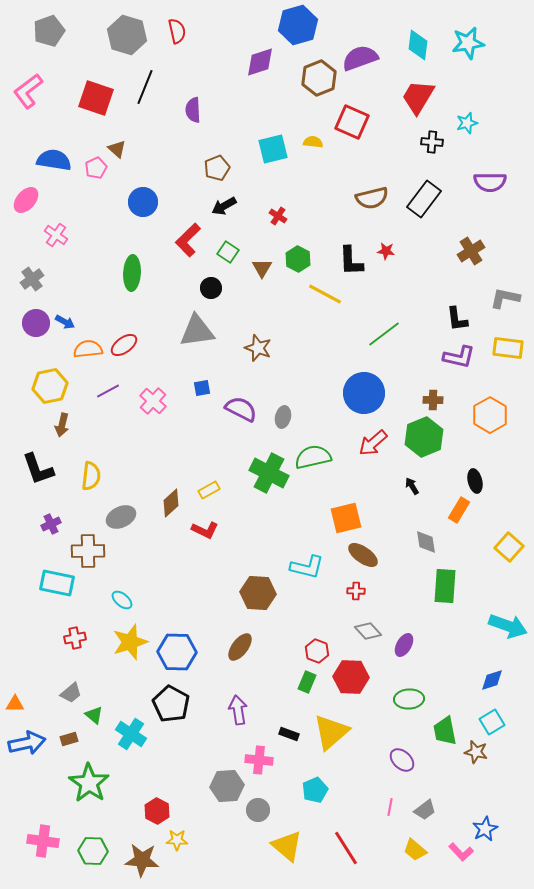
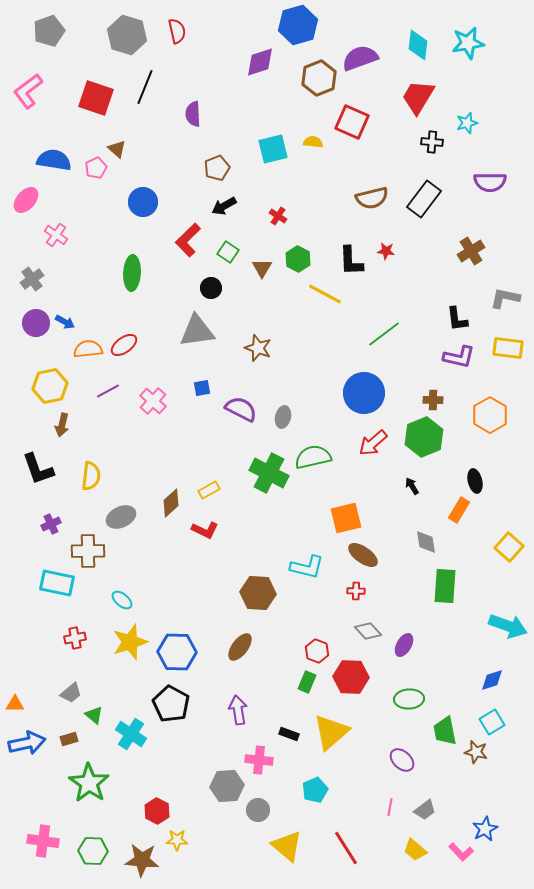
purple semicircle at (193, 110): moved 4 px down
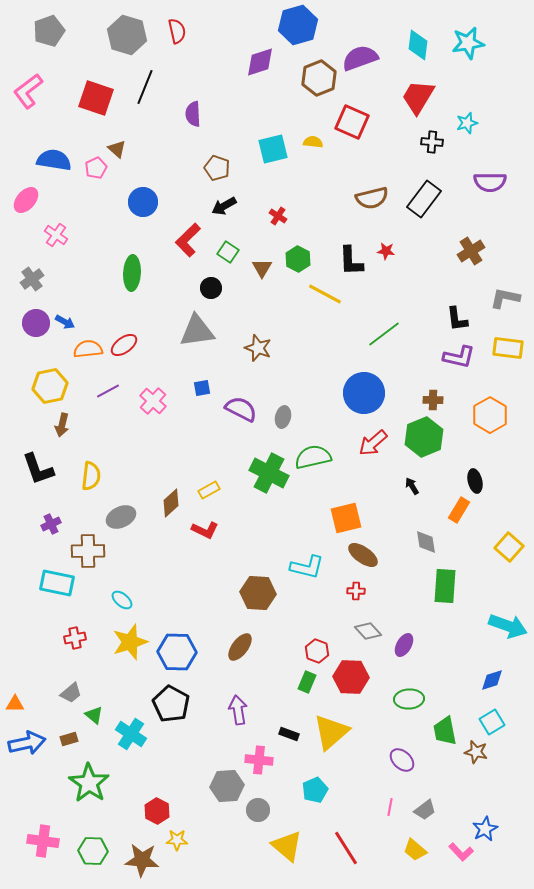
brown pentagon at (217, 168): rotated 30 degrees counterclockwise
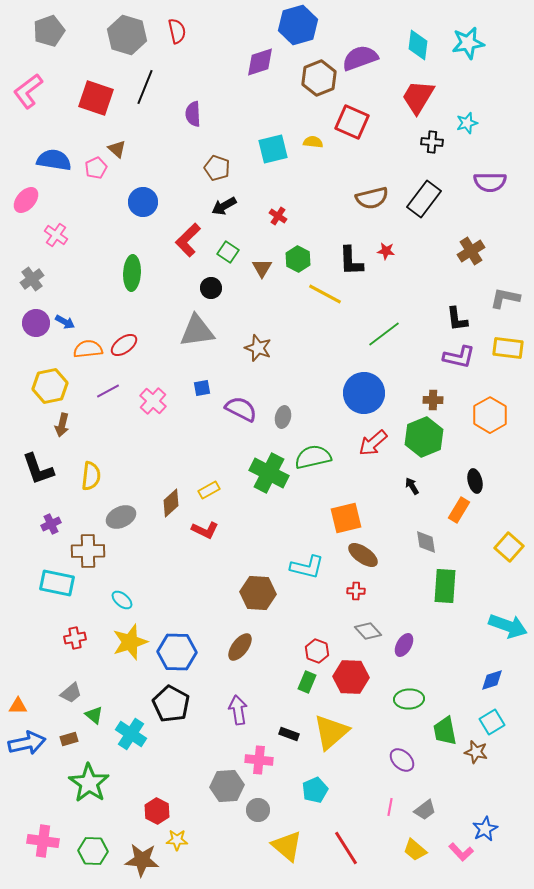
orange triangle at (15, 704): moved 3 px right, 2 px down
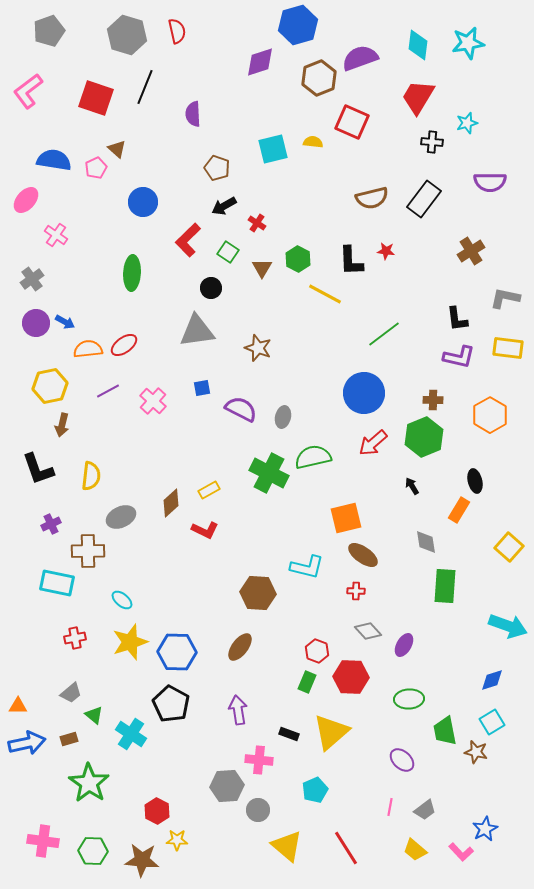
red cross at (278, 216): moved 21 px left, 7 px down
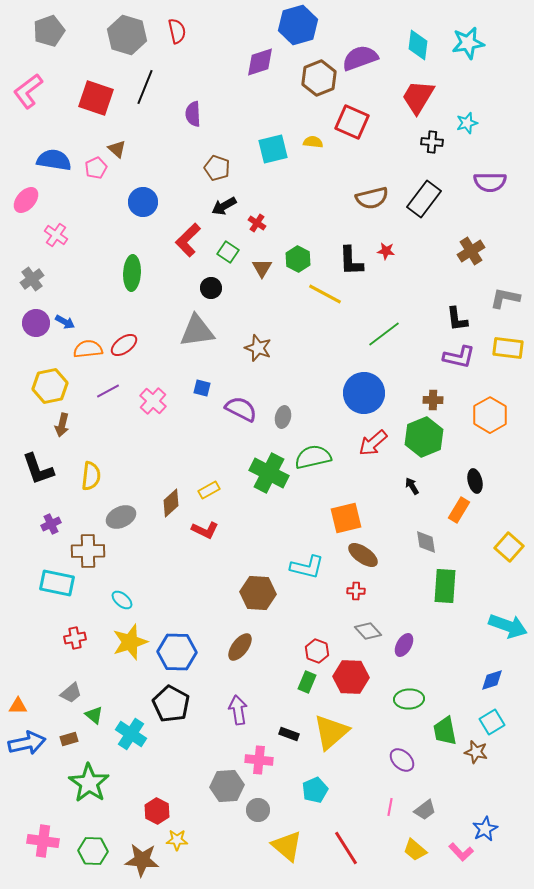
blue square at (202, 388): rotated 24 degrees clockwise
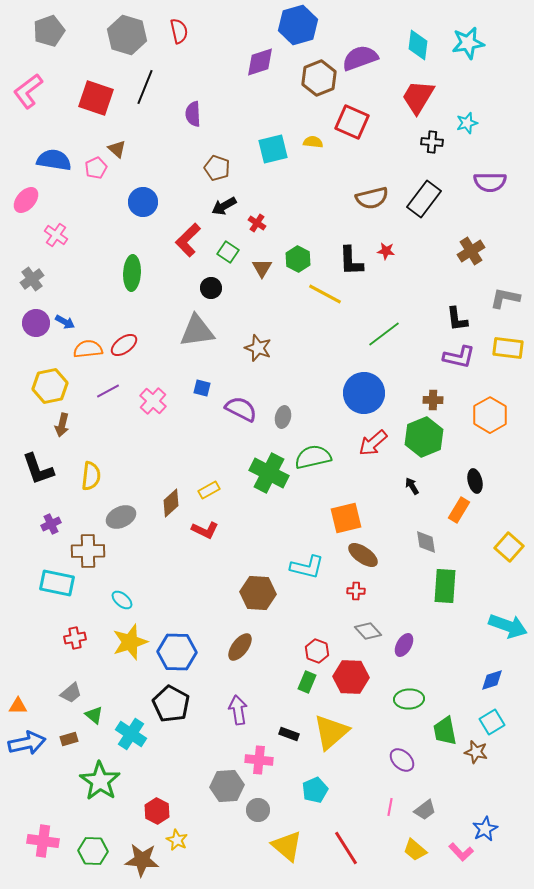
red semicircle at (177, 31): moved 2 px right
green star at (89, 783): moved 11 px right, 2 px up
yellow star at (177, 840): rotated 25 degrees clockwise
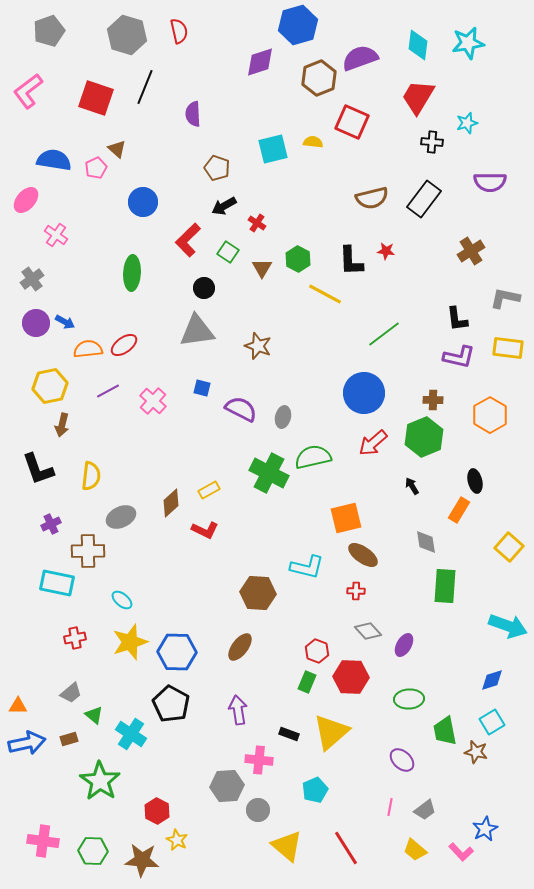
black circle at (211, 288): moved 7 px left
brown star at (258, 348): moved 2 px up
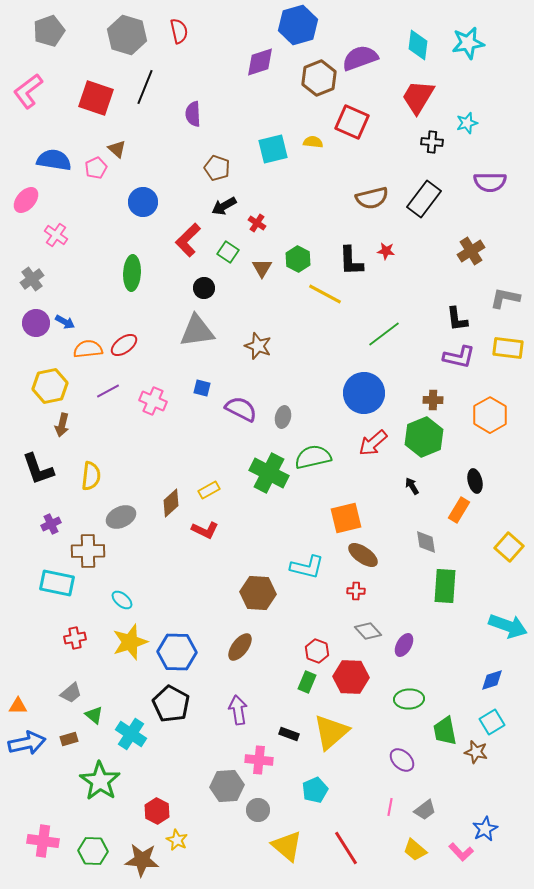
pink cross at (153, 401): rotated 20 degrees counterclockwise
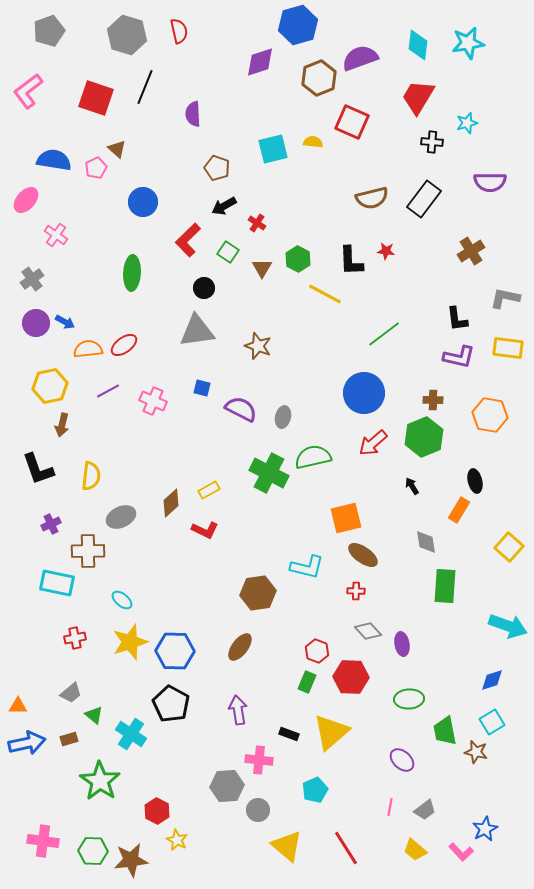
orange hexagon at (490, 415): rotated 20 degrees counterclockwise
brown hexagon at (258, 593): rotated 12 degrees counterclockwise
purple ellipse at (404, 645): moved 2 px left, 1 px up; rotated 40 degrees counterclockwise
blue hexagon at (177, 652): moved 2 px left, 1 px up
brown star at (142, 860): moved 11 px left; rotated 12 degrees counterclockwise
